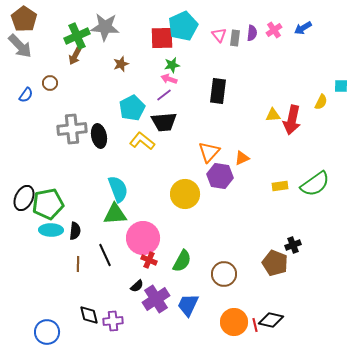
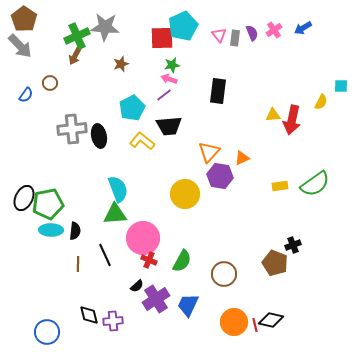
purple semicircle at (252, 33): rotated 28 degrees counterclockwise
black trapezoid at (164, 122): moved 5 px right, 4 px down
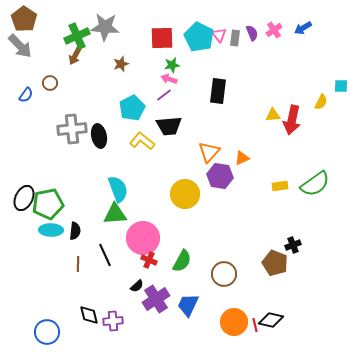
cyan pentagon at (183, 26): moved 16 px right, 11 px down; rotated 20 degrees counterclockwise
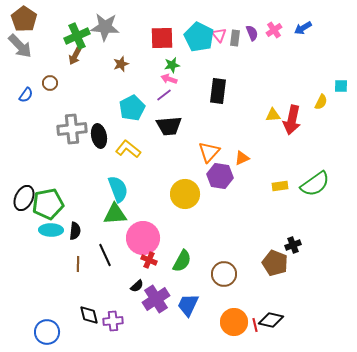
yellow L-shape at (142, 141): moved 14 px left, 8 px down
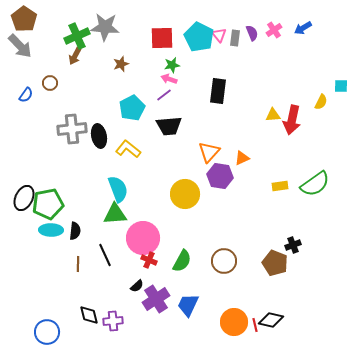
brown circle at (224, 274): moved 13 px up
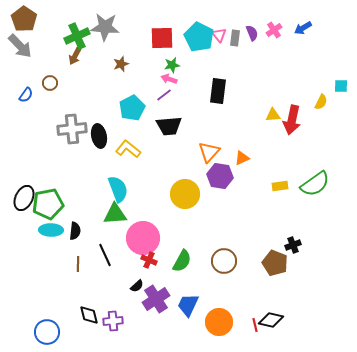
orange circle at (234, 322): moved 15 px left
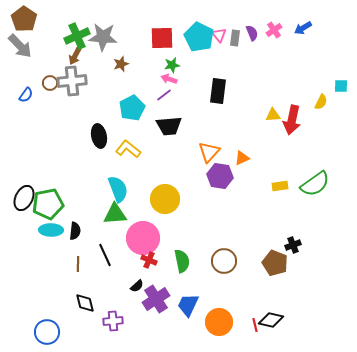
gray star at (105, 27): moved 2 px left, 10 px down
gray cross at (72, 129): moved 48 px up
yellow circle at (185, 194): moved 20 px left, 5 px down
green semicircle at (182, 261): rotated 40 degrees counterclockwise
black diamond at (89, 315): moved 4 px left, 12 px up
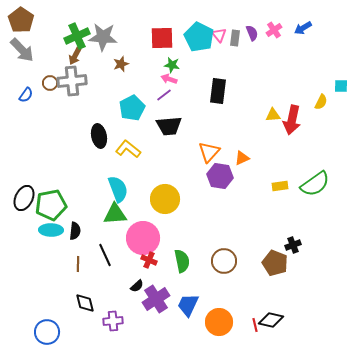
brown pentagon at (24, 19): moved 3 px left, 1 px down
gray arrow at (20, 46): moved 2 px right, 4 px down
green star at (172, 65): rotated 21 degrees clockwise
green pentagon at (48, 204): moved 3 px right, 1 px down
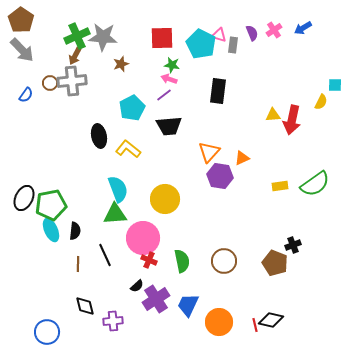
pink triangle at (219, 35): rotated 35 degrees counterclockwise
cyan pentagon at (199, 37): moved 2 px right, 7 px down
gray rectangle at (235, 38): moved 2 px left, 7 px down
cyan square at (341, 86): moved 6 px left, 1 px up
cyan ellipse at (51, 230): rotated 65 degrees clockwise
black diamond at (85, 303): moved 3 px down
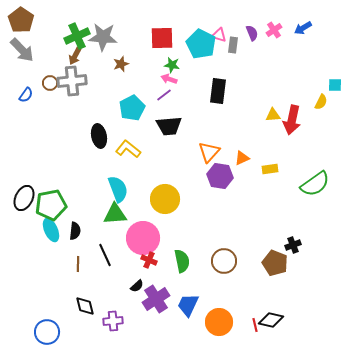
yellow rectangle at (280, 186): moved 10 px left, 17 px up
